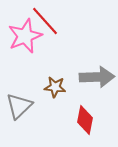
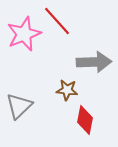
red line: moved 12 px right
pink star: moved 1 px left, 2 px up
gray arrow: moved 3 px left, 15 px up
brown star: moved 12 px right, 3 px down
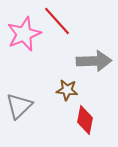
gray arrow: moved 1 px up
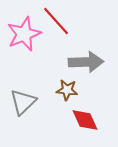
red line: moved 1 px left
gray arrow: moved 8 px left, 1 px down
gray triangle: moved 4 px right, 4 px up
red diamond: rotated 36 degrees counterclockwise
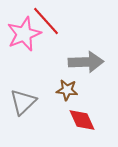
red line: moved 10 px left
red diamond: moved 3 px left
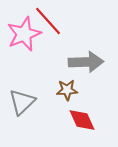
red line: moved 2 px right
brown star: rotated 10 degrees counterclockwise
gray triangle: moved 1 px left
